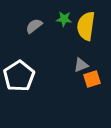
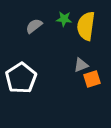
white pentagon: moved 2 px right, 2 px down
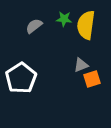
yellow semicircle: moved 1 px up
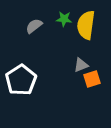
white pentagon: moved 2 px down
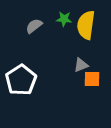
orange square: rotated 18 degrees clockwise
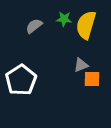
yellow semicircle: rotated 8 degrees clockwise
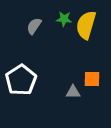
gray semicircle: rotated 18 degrees counterclockwise
gray triangle: moved 8 px left, 27 px down; rotated 21 degrees clockwise
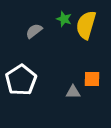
green star: rotated 14 degrees clockwise
gray semicircle: moved 5 px down; rotated 18 degrees clockwise
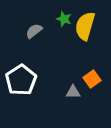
yellow semicircle: moved 1 px left, 1 px down
orange square: rotated 36 degrees counterclockwise
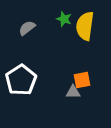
yellow semicircle: rotated 8 degrees counterclockwise
gray semicircle: moved 7 px left, 3 px up
orange square: moved 10 px left, 1 px down; rotated 24 degrees clockwise
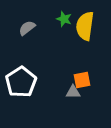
white pentagon: moved 2 px down
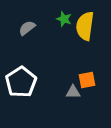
orange square: moved 5 px right
